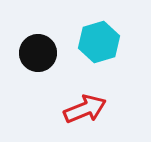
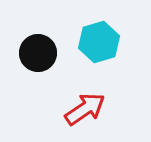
red arrow: rotated 12 degrees counterclockwise
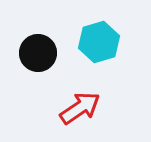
red arrow: moved 5 px left, 1 px up
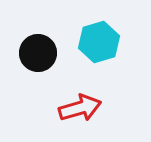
red arrow: rotated 18 degrees clockwise
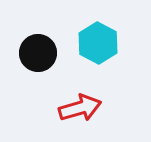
cyan hexagon: moved 1 px left, 1 px down; rotated 15 degrees counterclockwise
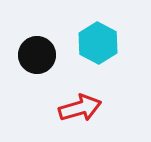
black circle: moved 1 px left, 2 px down
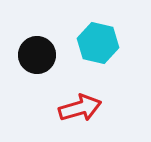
cyan hexagon: rotated 15 degrees counterclockwise
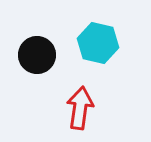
red arrow: rotated 66 degrees counterclockwise
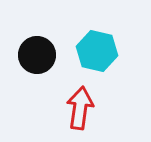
cyan hexagon: moved 1 px left, 8 px down
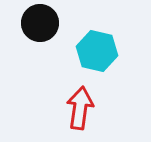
black circle: moved 3 px right, 32 px up
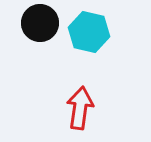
cyan hexagon: moved 8 px left, 19 px up
